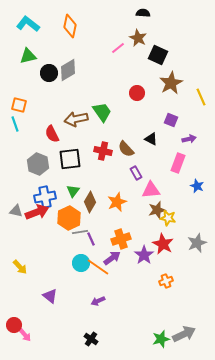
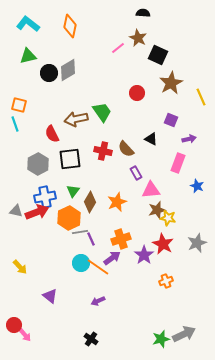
gray hexagon at (38, 164): rotated 10 degrees clockwise
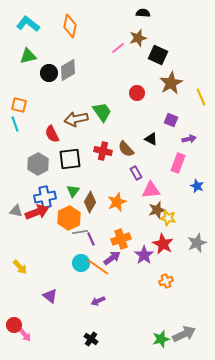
brown star at (138, 38): rotated 30 degrees clockwise
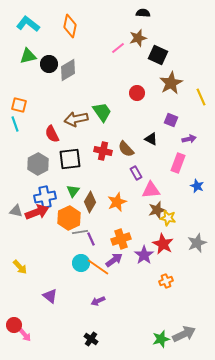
black circle at (49, 73): moved 9 px up
purple arrow at (112, 258): moved 2 px right, 2 px down
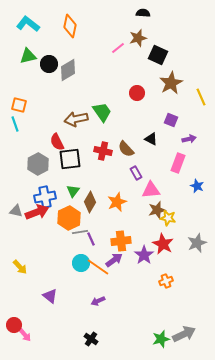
red semicircle at (52, 134): moved 5 px right, 8 px down
orange cross at (121, 239): moved 2 px down; rotated 12 degrees clockwise
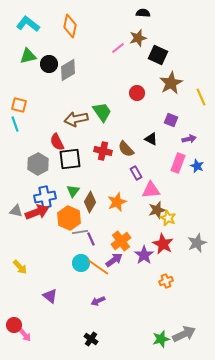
blue star at (197, 186): moved 20 px up
orange hexagon at (69, 218): rotated 10 degrees counterclockwise
yellow star at (168, 218): rotated 14 degrees clockwise
orange cross at (121, 241): rotated 30 degrees counterclockwise
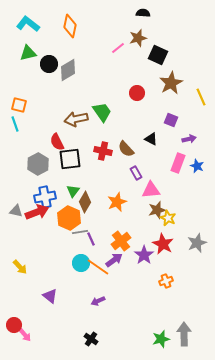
green triangle at (28, 56): moved 3 px up
brown diamond at (90, 202): moved 5 px left
gray arrow at (184, 334): rotated 65 degrees counterclockwise
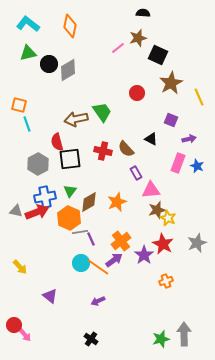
yellow line at (201, 97): moved 2 px left
cyan line at (15, 124): moved 12 px right
red semicircle at (57, 142): rotated 12 degrees clockwise
green triangle at (73, 191): moved 3 px left
brown diamond at (85, 202): moved 4 px right; rotated 30 degrees clockwise
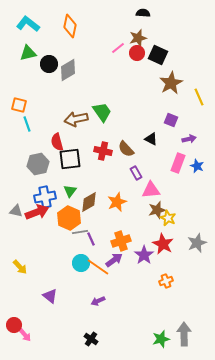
red circle at (137, 93): moved 40 px up
gray hexagon at (38, 164): rotated 15 degrees clockwise
orange cross at (121, 241): rotated 18 degrees clockwise
